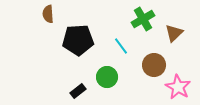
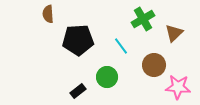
pink star: rotated 25 degrees counterclockwise
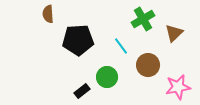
brown circle: moved 6 px left
pink star: rotated 15 degrees counterclockwise
black rectangle: moved 4 px right
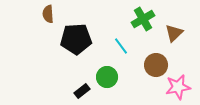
black pentagon: moved 2 px left, 1 px up
brown circle: moved 8 px right
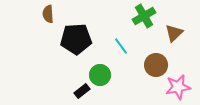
green cross: moved 1 px right, 3 px up
green circle: moved 7 px left, 2 px up
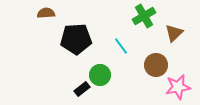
brown semicircle: moved 2 px left, 1 px up; rotated 90 degrees clockwise
black rectangle: moved 2 px up
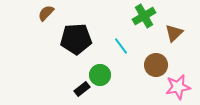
brown semicircle: rotated 42 degrees counterclockwise
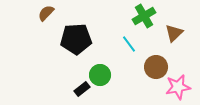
cyan line: moved 8 px right, 2 px up
brown circle: moved 2 px down
